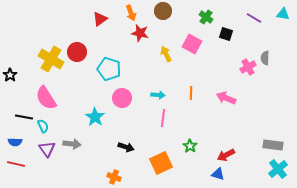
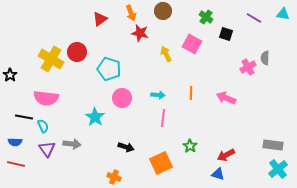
pink semicircle: rotated 50 degrees counterclockwise
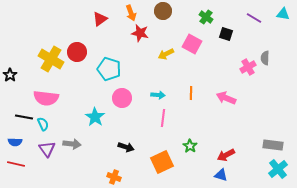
yellow arrow: rotated 91 degrees counterclockwise
cyan semicircle: moved 2 px up
orange square: moved 1 px right, 1 px up
blue triangle: moved 3 px right, 1 px down
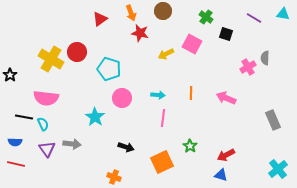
gray rectangle: moved 25 px up; rotated 60 degrees clockwise
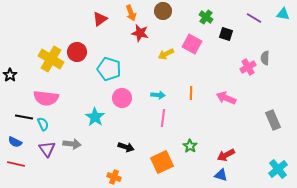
blue semicircle: rotated 24 degrees clockwise
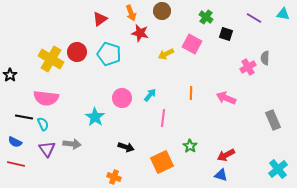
brown circle: moved 1 px left
cyan pentagon: moved 15 px up
cyan arrow: moved 8 px left; rotated 56 degrees counterclockwise
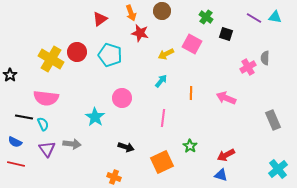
cyan triangle: moved 8 px left, 3 px down
cyan pentagon: moved 1 px right, 1 px down
cyan arrow: moved 11 px right, 14 px up
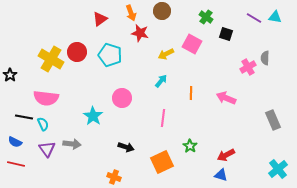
cyan star: moved 2 px left, 1 px up
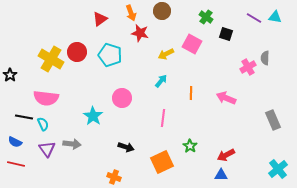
blue triangle: rotated 16 degrees counterclockwise
